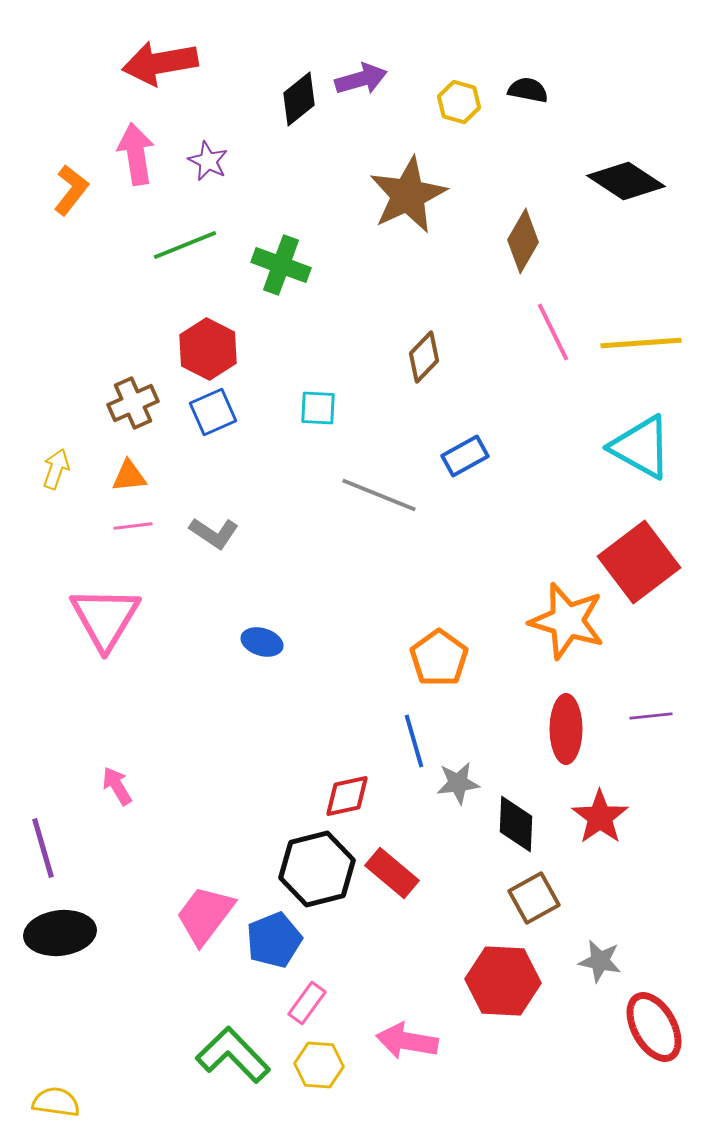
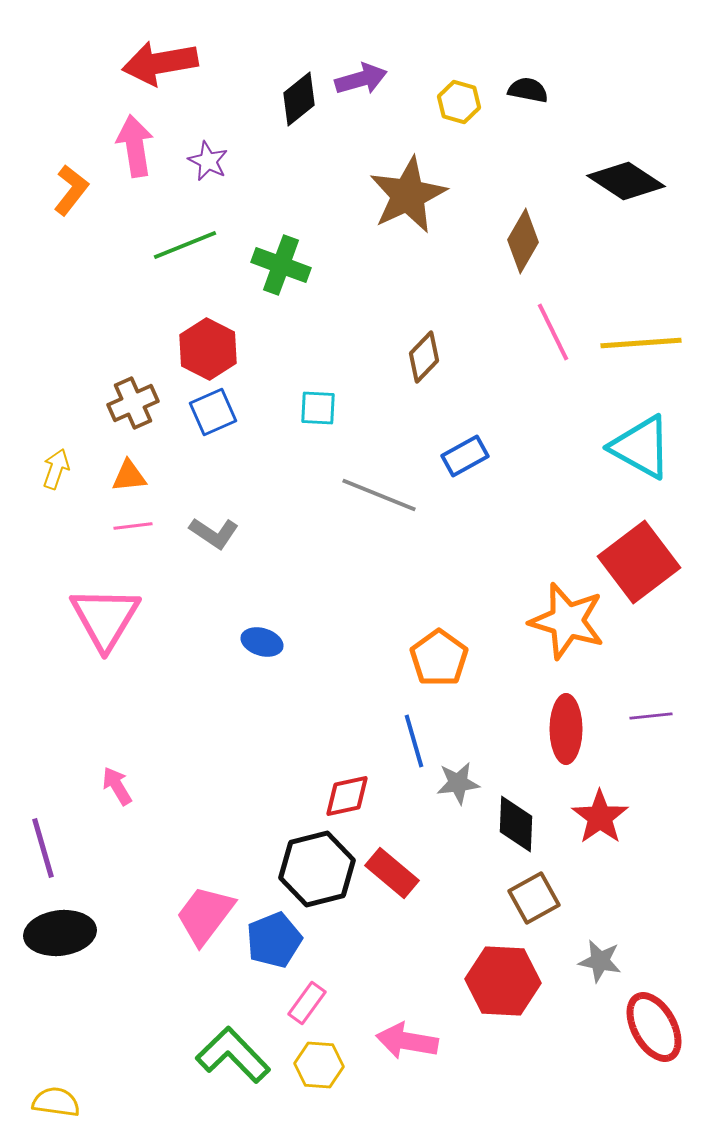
pink arrow at (136, 154): moved 1 px left, 8 px up
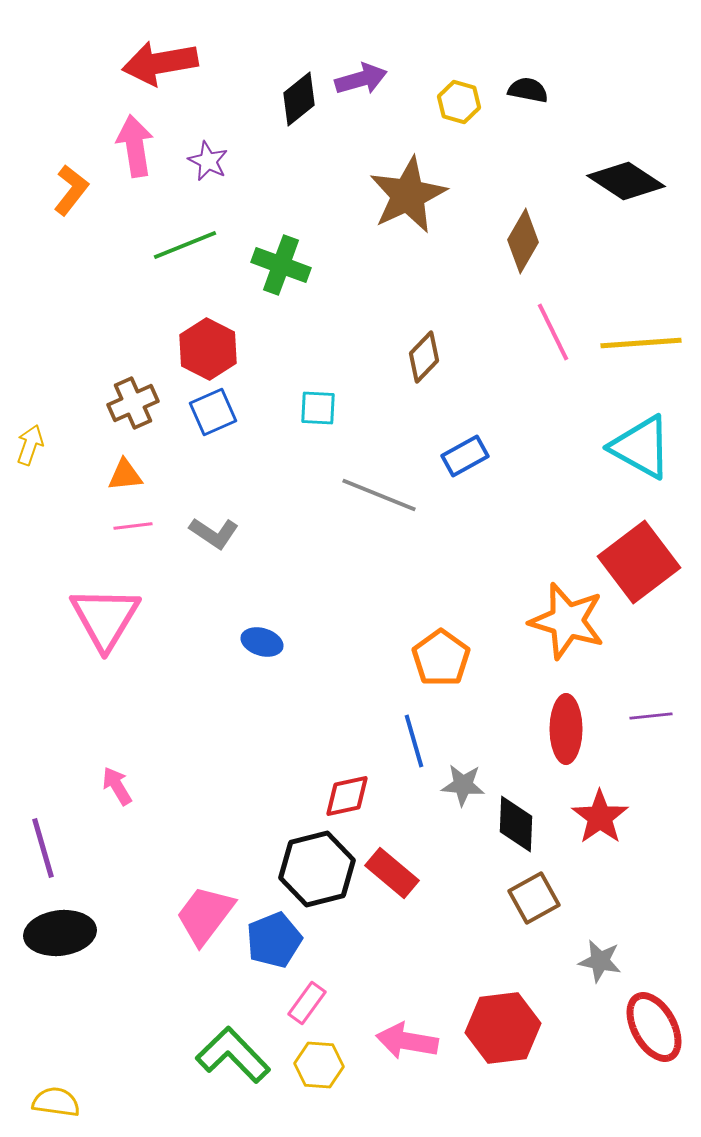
yellow arrow at (56, 469): moved 26 px left, 24 px up
orange triangle at (129, 476): moved 4 px left, 1 px up
orange pentagon at (439, 658): moved 2 px right
gray star at (458, 783): moved 5 px right, 2 px down; rotated 12 degrees clockwise
red hexagon at (503, 981): moved 47 px down; rotated 10 degrees counterclockwise
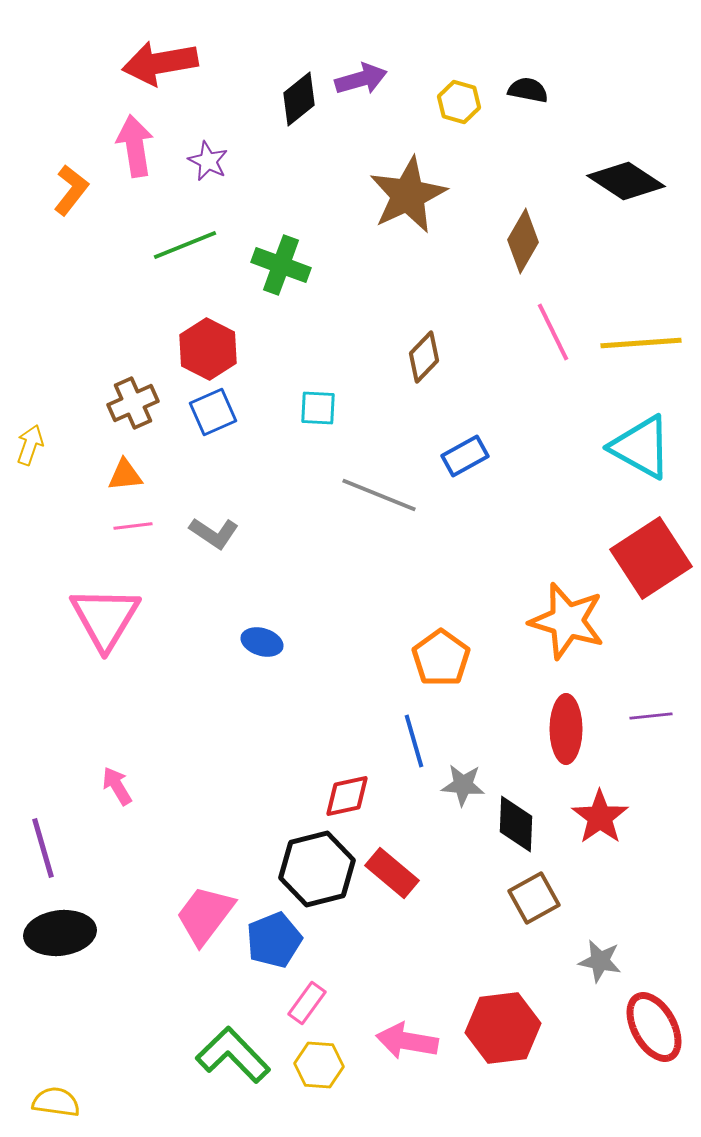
red square at (639, 562): moved 12 px right, 4 px up; rotated 4 degrees clockwise
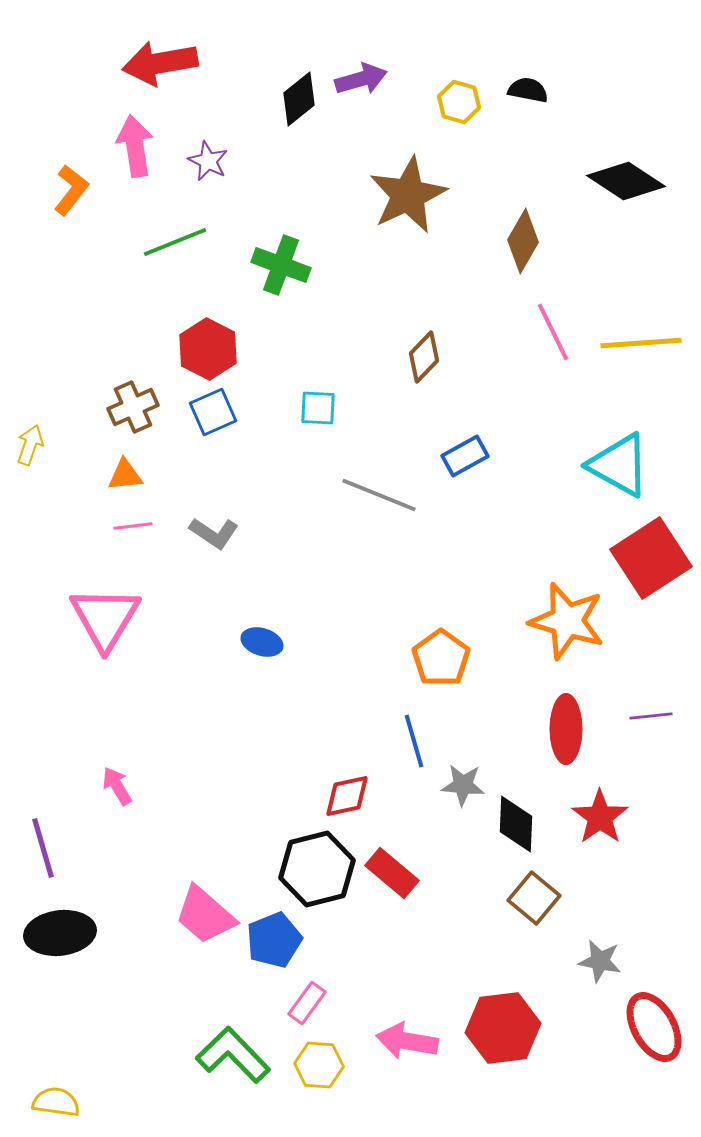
green line at (185, 245): moved 10 px left, 3 px up
brown cross at (133, 403): moved 4 px down
cyan triangle at (641, 447): moved 22 px left, 18 px down
brown square at (534, 898): rotated 21 degrees counterclockwise
pink trapezoid at (205, 915): rotated 86 degrees counterclockwise
